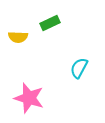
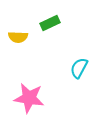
pink star: rotated 8 degrees counterclockwise
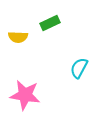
pink star: moved 4 px left, 3 px up
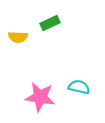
cyan semicircle: moved 19 px down; rotated 75 degrees clockwise
pink star: moved 15 px right, 2 px down
